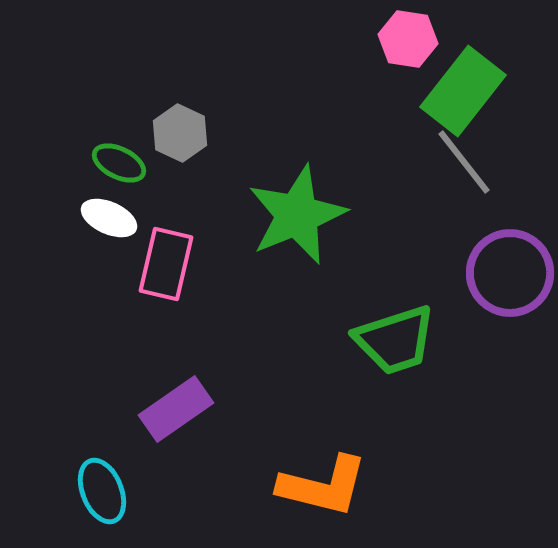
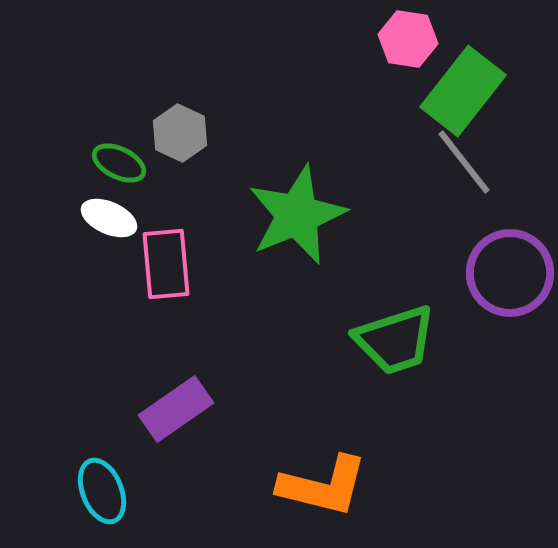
pink rectangle: rotated 18 degrees counterclockwise
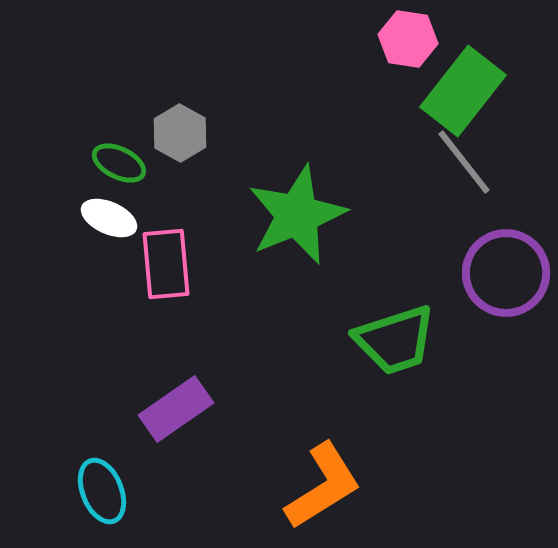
gray hexagon: rotated 4 degrees clockwise
purple circle: moved 4 px left
orange L-shape: rotated 46 degrees counterclockwise
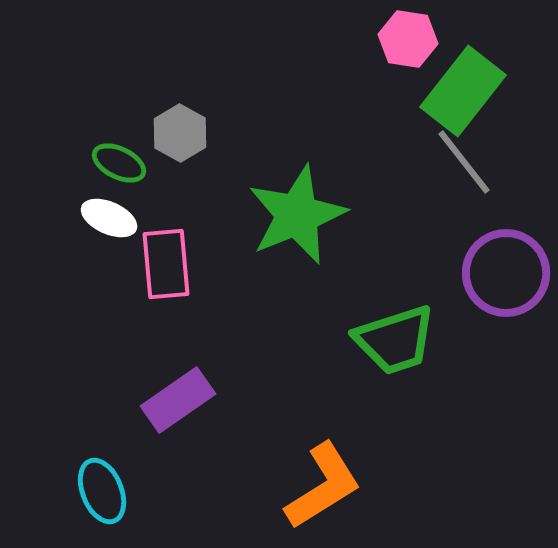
purple rectangle: moved 2 px right, 9 px up
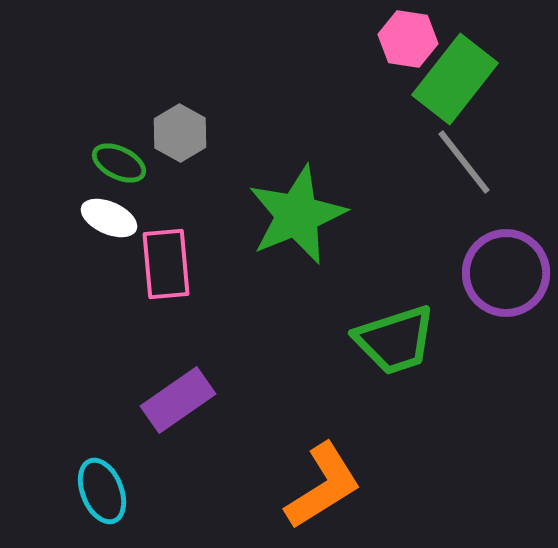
green rectangle: moved 8 px left, 12 px up
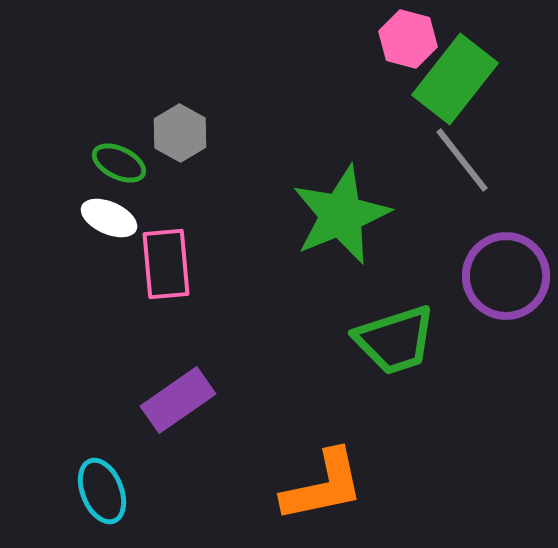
pink hexagon: rotated 6 degrees clockwise
gray line: moved 2 px left, 2 px up
green star: moved 44 px right
purple circle: moved 3 px down
orange L-shape: rotated 20 degrees clockwise
